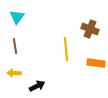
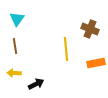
cyan triangle: moved 2 px down
orange rectangle: rotated 18 degrees counterclockwise
black arrow: moved 1 px left, 2 px up
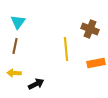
cyan triangle: moved 1 px right, 3 px down
brown line: rotated 21 degrees clockwise
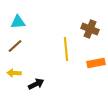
cyan triangle: rotated 49 degrees clockwise
brown line: rotated 35 degrees clockwise
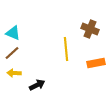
cyan triangle: moved 5 px left, 11 px down; rotated 28 degrees clockwise
brown line: moved 3 px left, 7 px down
black arrow: moved 1 px right, 1 px down
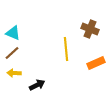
orange rectangle: rotated 12 degrees counterclockwise
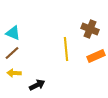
orange rectangle: moved 7 px up
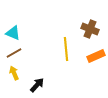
brown line: moved 2 px right; rotated 14 degrees clockwise
yellow arrow: rotated 64 degrees clockwise
black arrow: rotated 21 degrees counterclockwise
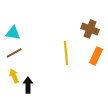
cyan triangle: rotated 14 degrees counterclockwise
yellow line: moved 4 px down
orange rectangle: rotated 42 degrees counterclockwise
yellow arrow: moved 3 px down
black arrow: moved 9 px left; rotated 42 degrees counterclockwise
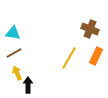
yellow line: moved 3 px right, 5 px down; rotated 35 degrees clockwise
yellow arrow: moved 3 px right, 3 px up
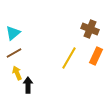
cyan triangle: rotated 49 degrees counterclockwise
